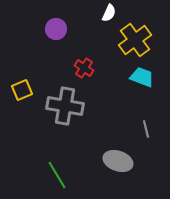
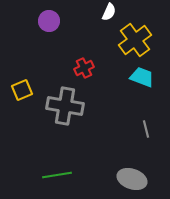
white semicircle: moved 1 px up
purple circle: moved 7 px left, 8 px up
red cross: rotated 30 degrees clockwise
gray ellipse: moved 14 px right, 18 px down
green line: rotated 68 degrees counterclockwise
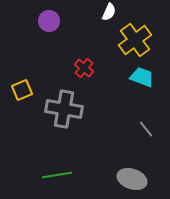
red cross: rotated 24 degrees counterclockwise
gray cross: moved 1 px left, 3 px down
gray line: rotated 24 degrees counterclockwise
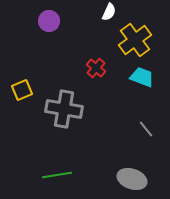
red cross: moved 12 px right
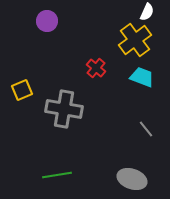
white semicircle: moved 38 px right
purple circle: moved 2 px left
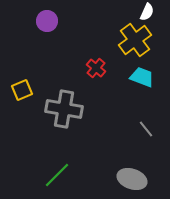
green line: rotated 36 degrees counterclockwise
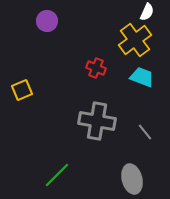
red cross: rotated 18 degrees counterclockwise
gray cross: moved 33 px right, 12 px down
gray line: moved 1 px left, 3 px down
gray ellipse: rotated 56 degrees clockwise
